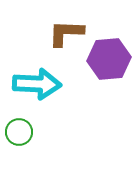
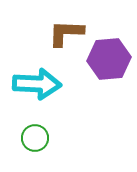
green circle: moved 16 px right, 6 px down
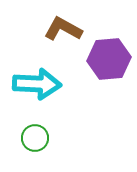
brown L-shape: moved 3 px left, 4 px up; rotated 27 degrees clockwise
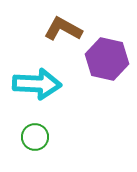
purple hexagon: moved 2 px left; rotated 18 degrees clockwise
green circle: moved 1 px up
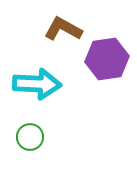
purple hexagon: rotated 21 degrees counterclockwise
green circle: moved 5 px left
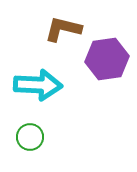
brown L-shape: rotated 15 degrees counterclockwise
cyan arrow: moved 1 px right, 1 px down
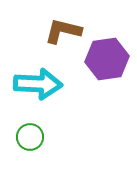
brown L-shape: moved 2 px down
cyan arrow: moved 1 px up
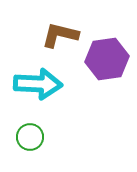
brown L-shape: moved 3 px left, 4 px down
